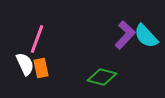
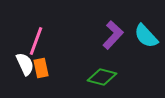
purple L-shape: moved 12 px left
pink line: moved 1 px left, 2 px down
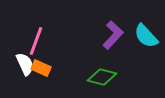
orange rectangle: rotated 54 degrees counterclockwise
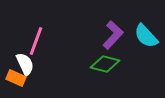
orange rectangle: moved 25 px left, 10 px down
green diamond: moved 3 px right, 13 px up
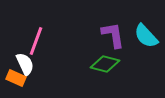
purple L-shape: rotated 52 degrees counterclockwise
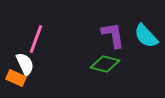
pink line: moved 2 px up
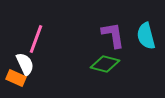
cyan semicircle: rotated 28 degrees clockwise
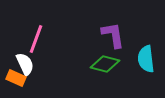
cyan semicircle: moved 23 px down; rotated 8 degrees clockwise
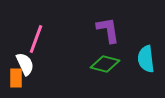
purple L-shape: moved 5 px left, 5 px up
orange rectangle: rotated 66 degrees clockwise
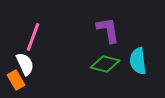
pink line: moved 3 px left, 2 px up
cyan semicircle: moved 8 px left, 2 px down
orange rectangle: moved 2 px down; rotated 30 degrees counterclockwise
